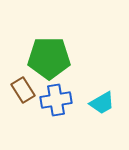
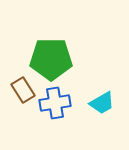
green pentagon: moved 2 px right, 1 px down
blue cross: moved 1 px left, 3 px down
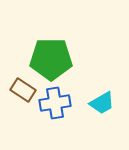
brown rectangle: rotated 25 degrees counterclockwise
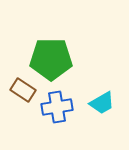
blue cross: moved 2 px right, 4 px down
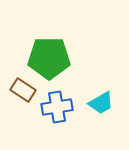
green pentagon: moved 2 px left, 1 px up
cyan trapezoid: moved 1 px left
